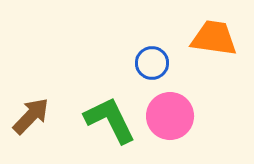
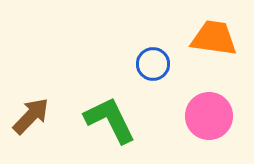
blue circle: moved 1 px right, 1 px down
pink circle: moved 39 px right
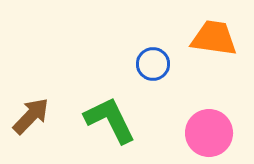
pink circle: moved 17 px down
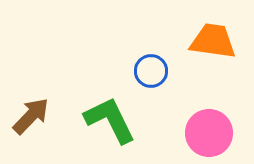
orange trapezoid: moved 1 px left, 3 px down
blue circle: moved 2 px left, 7 px down
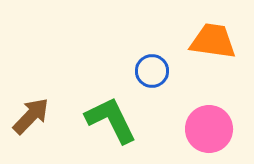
blue circle: moved 1 px right
green L-shape: moved 1 px right
pink circle: moved 4 px up
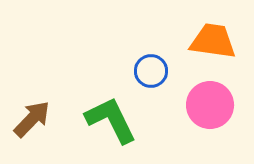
blue circle: moved 1 px left
brown arrow: moved 1 px right, 3 px down
pink circle: moved 1 px right, 24 px up
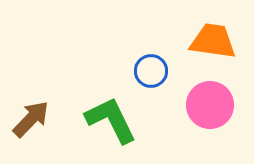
brown arrow: moved 1 px left
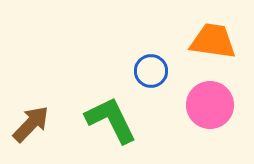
brown arrow: moved 5 px down
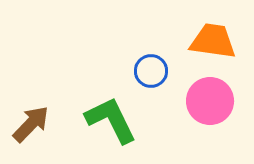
pink circle: moved 4 px up
